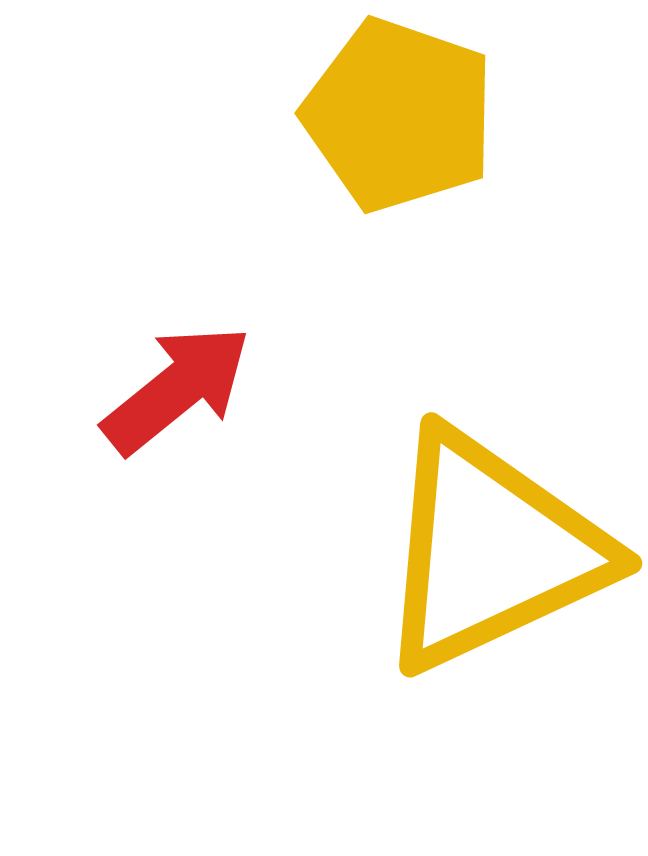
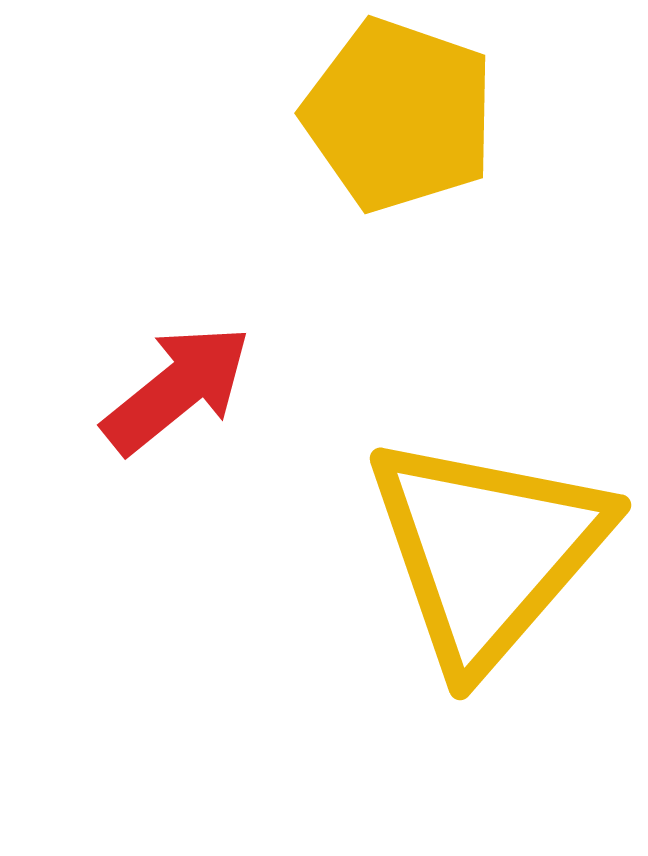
yellow triangle: moved 4 px left; rotated 24 degrees counterclockwise
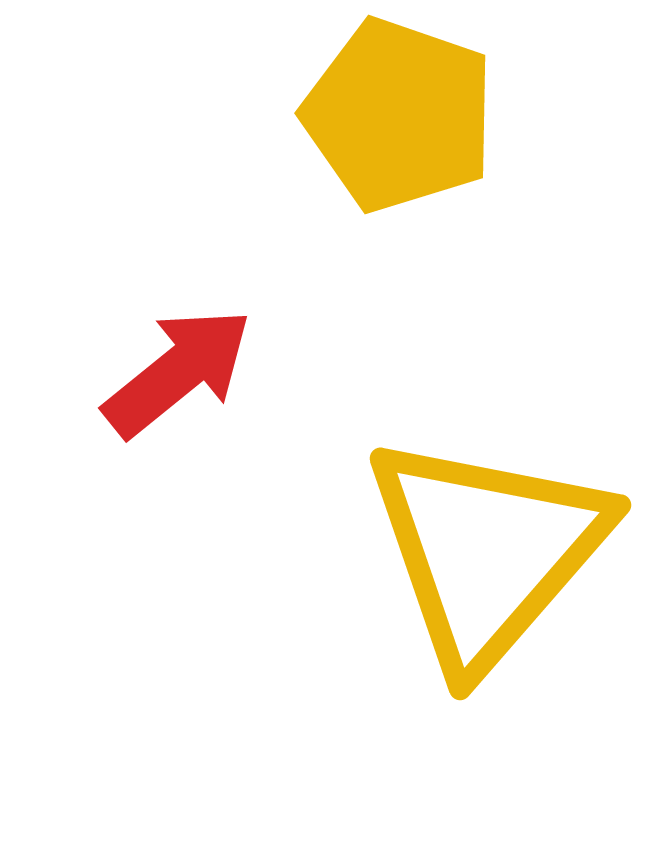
red arrow: moved 1 px right, 17 px up
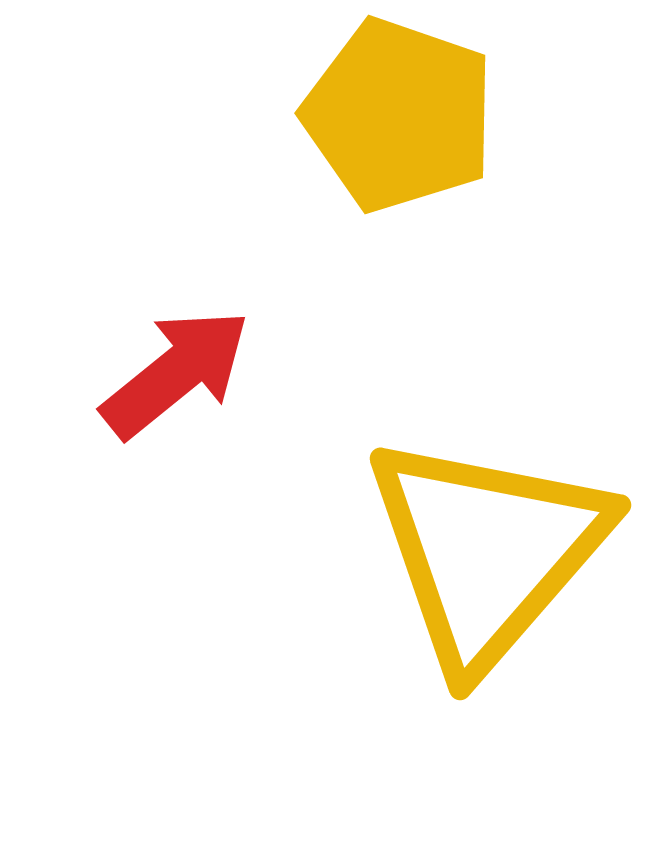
red arrow: moved 2 px left, 1 px down
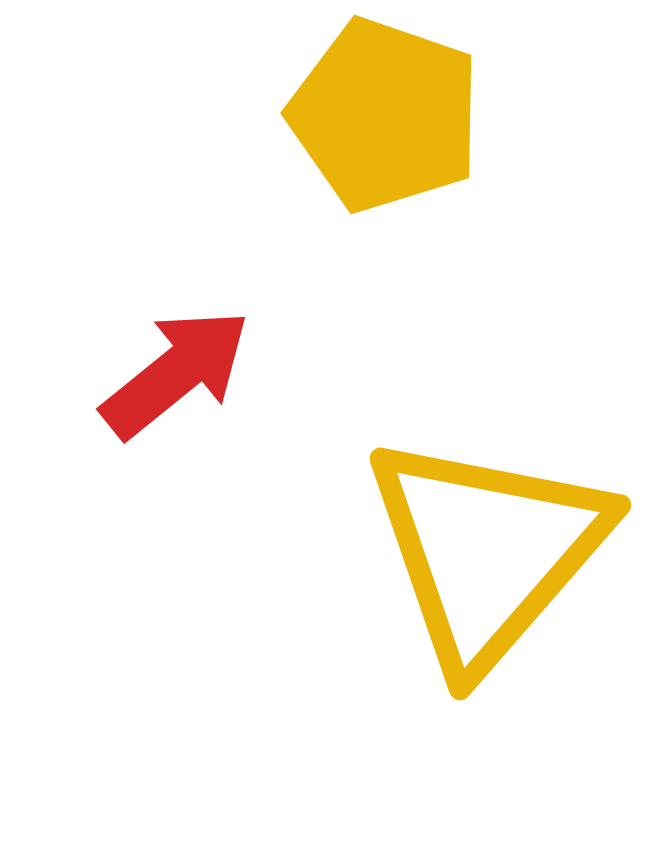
yellow pentagon: moved 14 px left
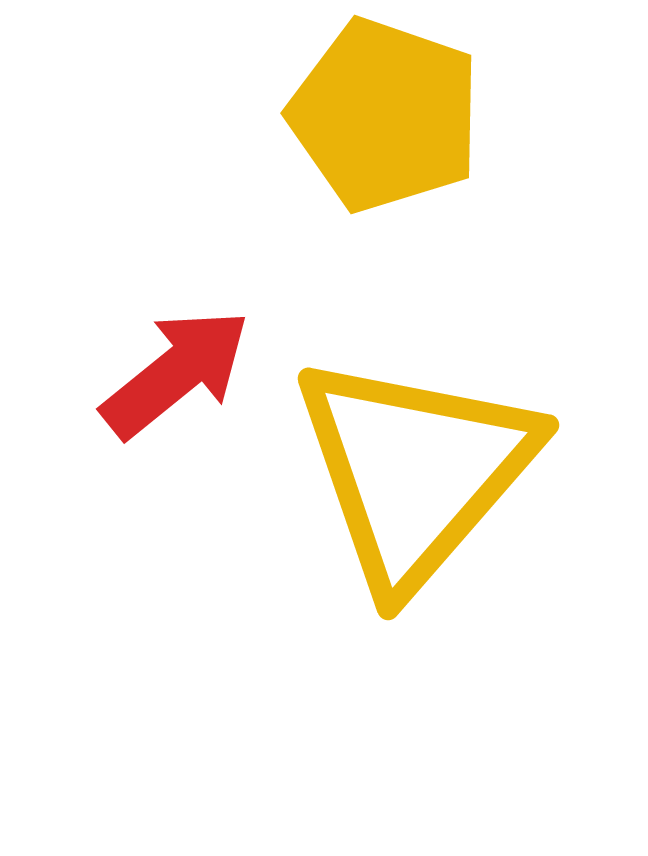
yellow triangle: moved 72 px left, 80 px up
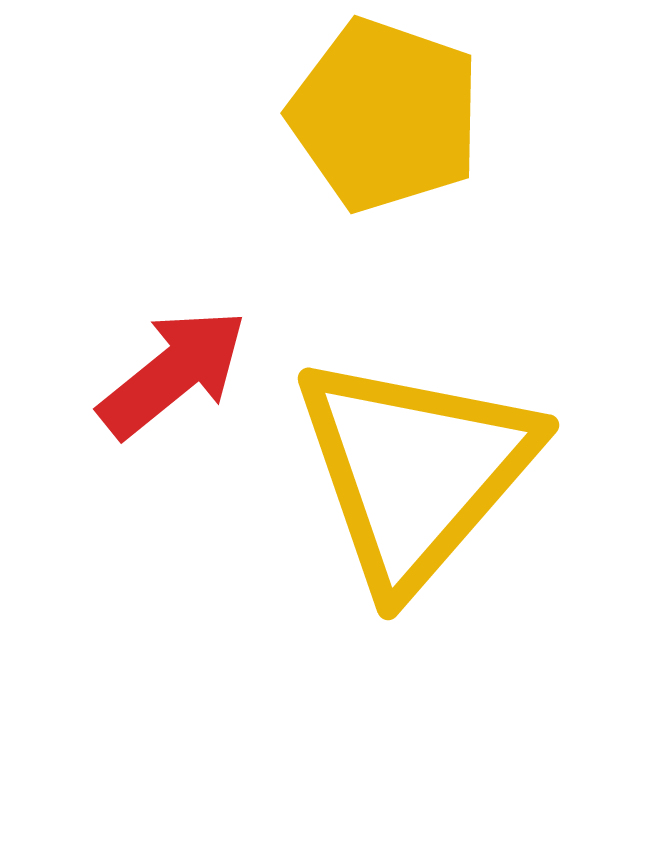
red arrow: moved 3 px left
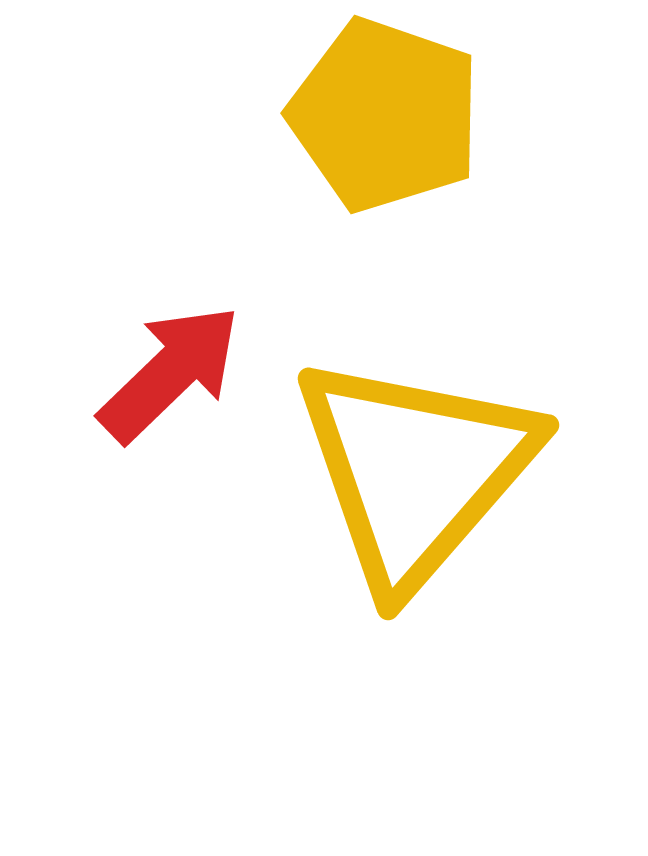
red arrow: moved 3 px left; rotated 5 degrees counterclockwise
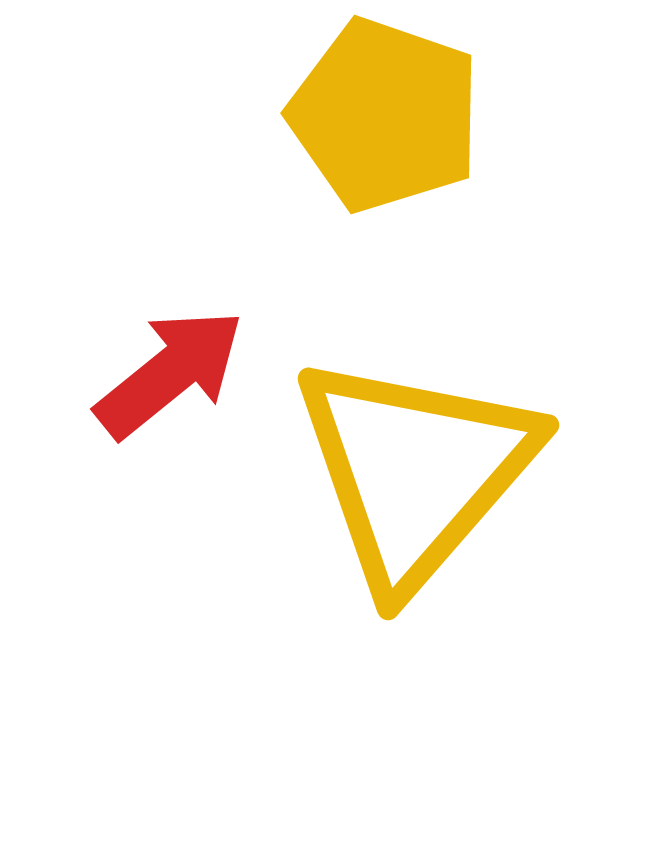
red arrow: rotated 5 degrees clockwise
